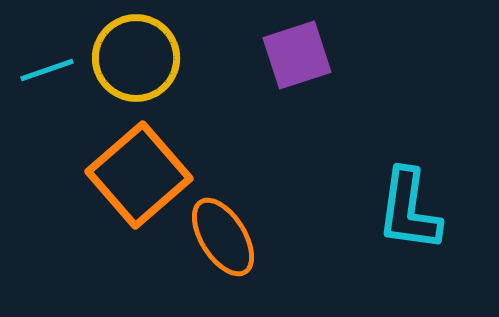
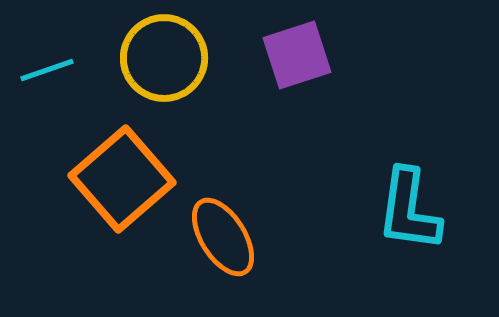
yellow circle: moved 28 px right
orange square: moved 17 px left, 4 px down
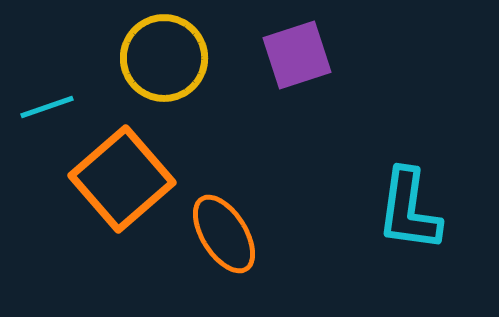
cyan line: moved 37 px down
orange ellipse: moved 1 px right, 3 px up
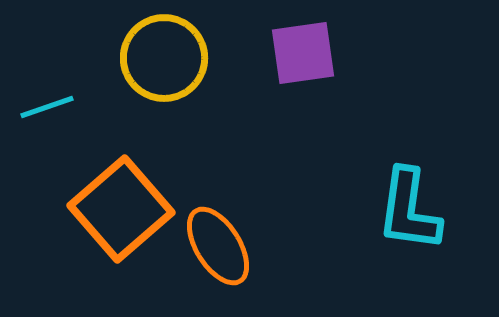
purple square: moved 6 px right, 2 px up; rotated 10 degrees clockwise
orange square: moved 1 px left, 30 px down
orange ellipse: moved 6 px left, 12 px down
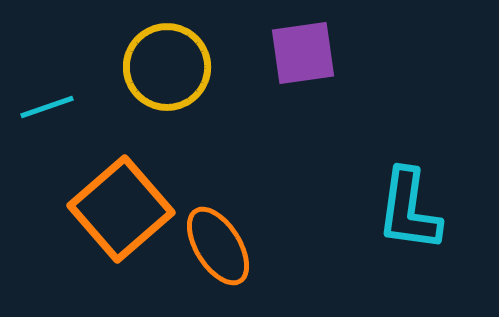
yellow circle: moved 3 px right, 9 px down
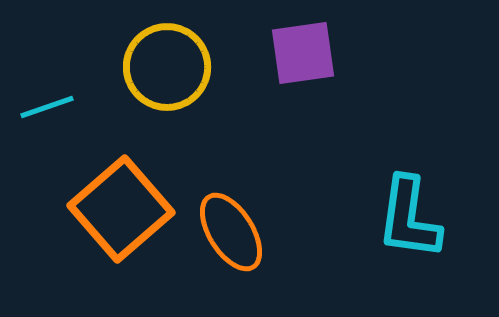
cyan L-shape: moved 8 px down
orange ellipse: moved 13 px right, 14 px up
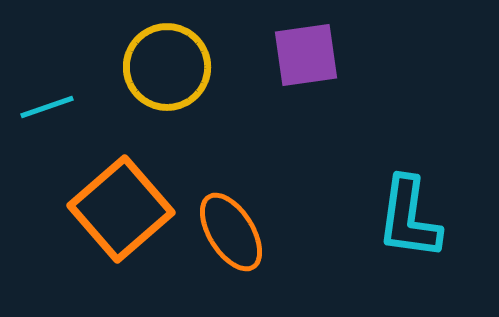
purple square: moved 3 px right, 2 px down
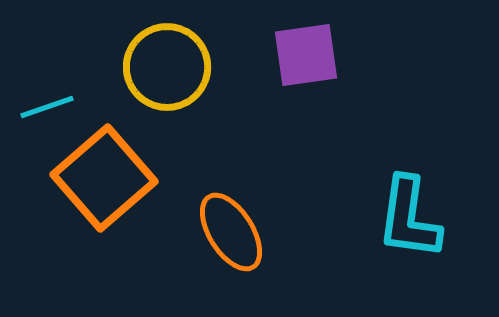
orange square: moved 17 px left, 31 px up
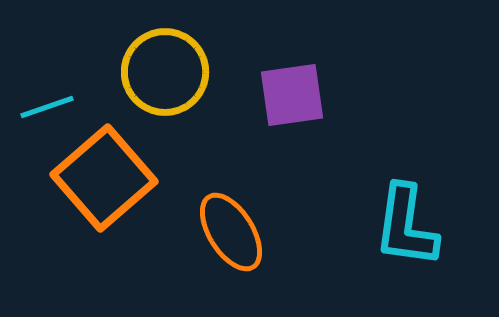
purple square: moved 14 px left, 40 px down
yellow circle: moved 2 px left, 5 px down
cyan L-shape: moved 3 px left, 8 px down
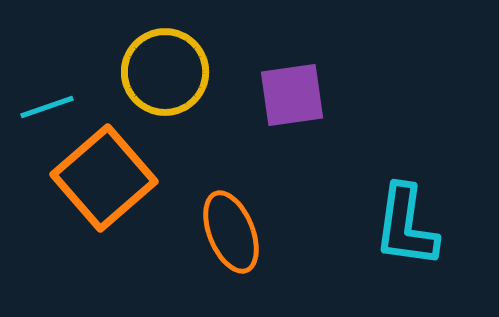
orange ellipse: rotated 10 degrees clockwise
